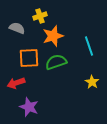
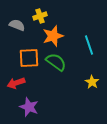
gray semicircle: moved 3 px up
cyan line: moved 1 px up
green semicircle: rotated 55 degrees clockwise
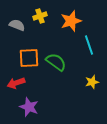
orange star: moved 18 px right, 15 px up
yellow star: rotated 24 degrees clockwise
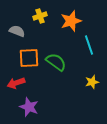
gray semicircle: moved 6 px down
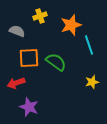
orange star: moved 4 px down
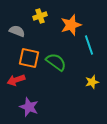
orange square: rotated 15 degrees clockwise
red arrow: moved 3 px up
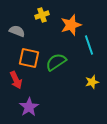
yellow cross: moved 2 px right, 1 px up
green semicircle: rotated 70 degrees counterclockwise
red arrow: rotated 96 degrees counterclockwise
purple star: rotated 18 degrees clockwise
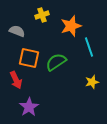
orange star: moved 1 px down
cyan line: moved 2 px down
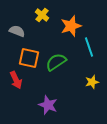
yellow cross: rotated 32 degrees counterclockwise
purple star: moved 19 px right, 2 px up; rotated 18 degrees counterclockwise
